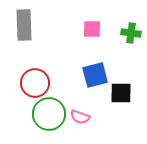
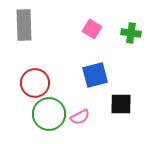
pink square: rotated 30 degrees clockwise
black square: moved 11 px down
pink semicircle: rotated 48 degrees counterclockwise
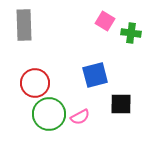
pink square: moved 13 px right, 8 px up
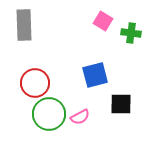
pink square: moved 2 px left
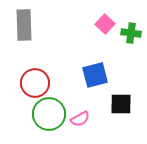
pink square: moved 2 px right, 3 px down; rotated 12 degrees clockwise
pink semicircle: moved 2 px down
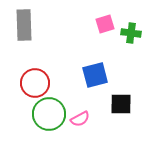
pink square: rotated 30 degrees clockwise
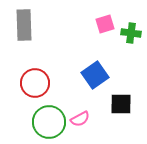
blue square: rotated 20 degrees counterclockwise
green circle: moved 8 px down
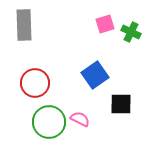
green cross: moved 1 px up; rotated 18 degrees clockwise
pink semicircle: rotated 126 degrees counterclockwise
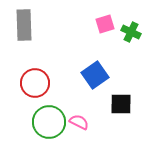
pink semicircle: moved 1 px left, 3 px down
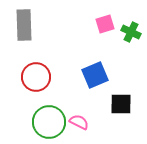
blue square: rotated 12 degrees clockwise
red circle: moved 1 px right, 6 px up
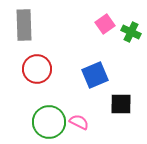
pink square: rotated 18 degrees counterclockwise
red circle: moved 1 px right, 8 px up
